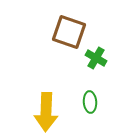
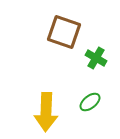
brown square: moved 5 px left
green ellipse: rotated 55 degrees clockwise
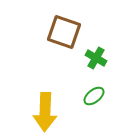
green ellipse: moved 4 px right, 6 px up
yellow arrow: moved 1 px left
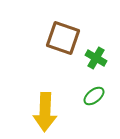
brown square: moved 1 px left, 6 px down
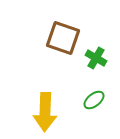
green ellipse: moved 4 px down
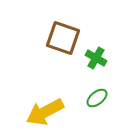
green ellipse: moved 3 px right, 2 px up
yellow arrow: rotated 60 degrees clockwise
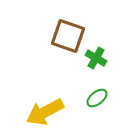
brown square: moved 5 px right, 2 px up
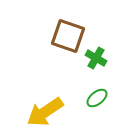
yellow arrow: rotated 6 degrees counterclockwise
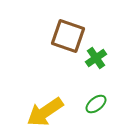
green cross: rotated 25 degrees clockwise
green ellipse: moved 1 px left, 6 px down
